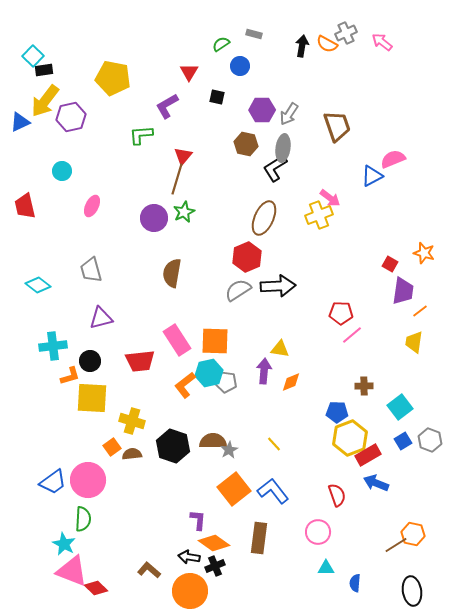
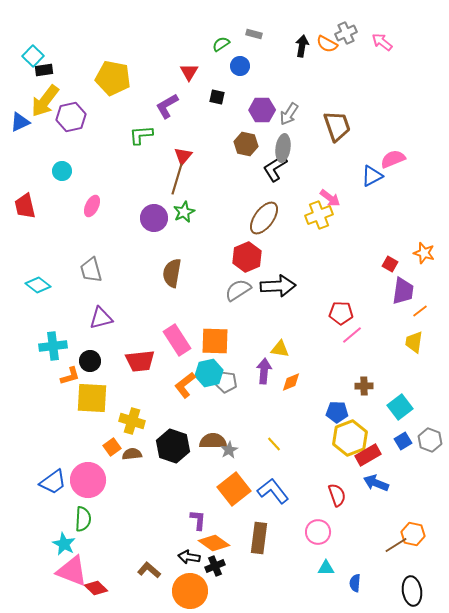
brown ellipse at (264, 218): rotated 12 degrees clockwise
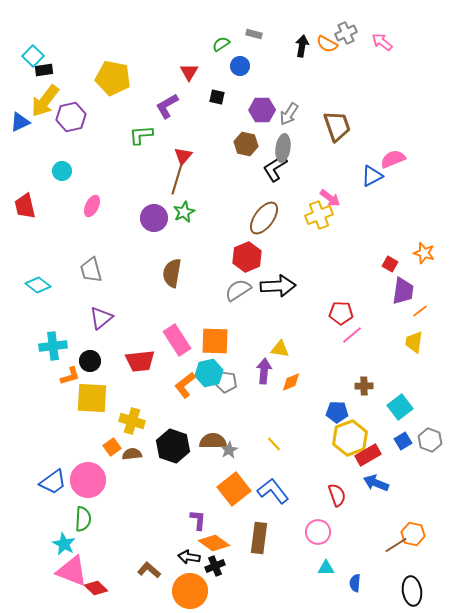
purple triangle at (101, 318): rotated 25 degrees counterclockwise
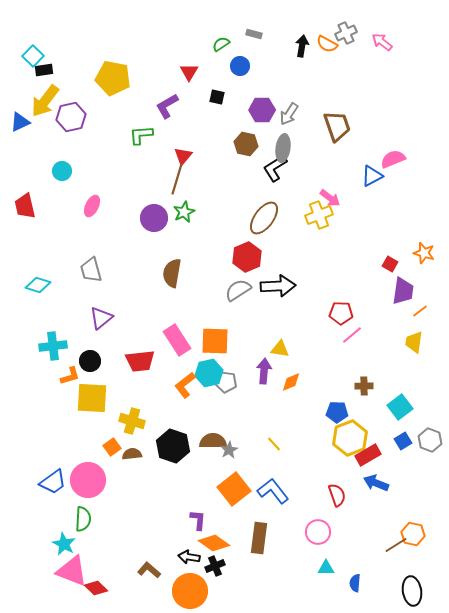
cyan diamond at (38, 285): rotated 20 degrees counterclockwise
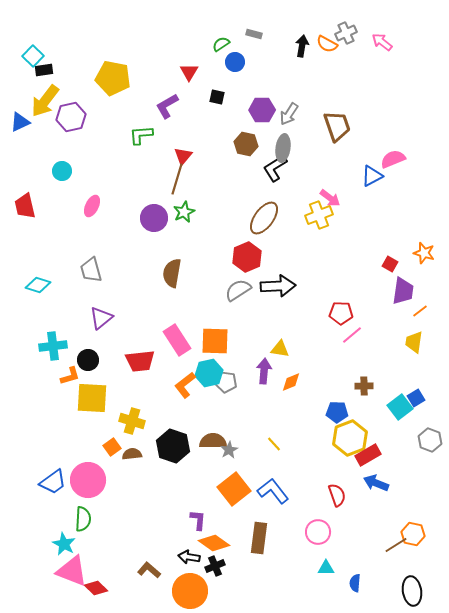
blue circle at (240, 66): moved 5 px left, 4 px up
black circle at (90, 361): moved 2 px left, 1 px up
blue square at (403, 441): moved 13 px right, 43 px up
